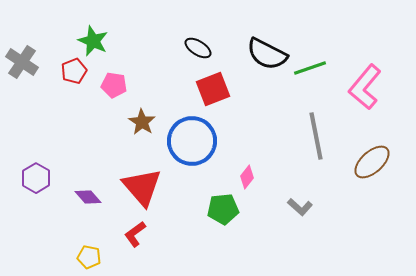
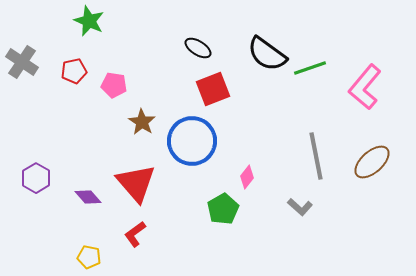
green star: moved 4 px left, 20 px up
black semicircle: rotated 9 degrees clockwise
red pentagon: rotated 10 degrees clockwise
gray line: moved 20 px down
red triangle: moved 6 px left, 4 px up
green pentagon: rotated 24 degrees counterclockwise
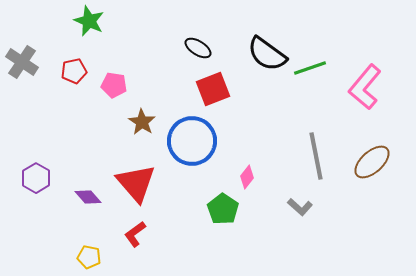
green pentagon: rotated 8 degrees counterclockwise
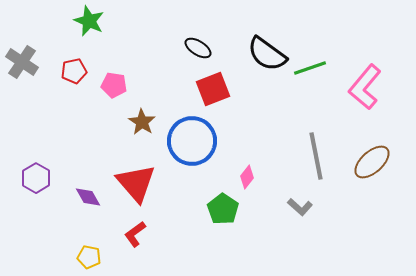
purple diamond: rotated 12 degrees clockwise
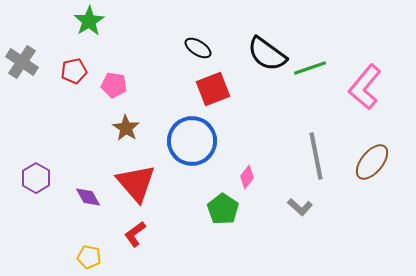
green star: rotated 16 degrees clockwise
brown star: moved 16 px left, 6 px down
brown ellipse: rotated 9 degrees counterclockwise
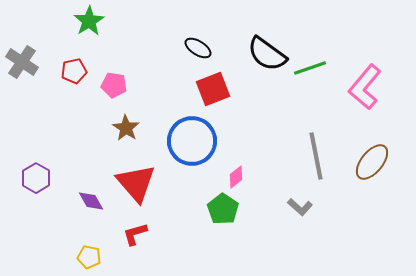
pink diamond: moved 11 px left; rotated 15 degrees clockwise
purple diamond: moved 3 px right, 4 px down
red L-shape: rotated 20 degrees clockwise
